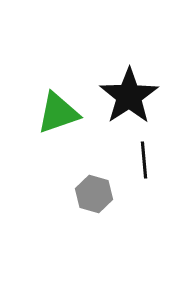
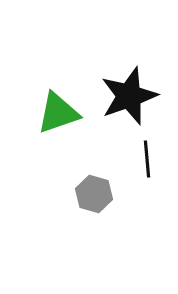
black star: rotated 14 degrees clockwise
black line: moved 3 px right, 1 px up
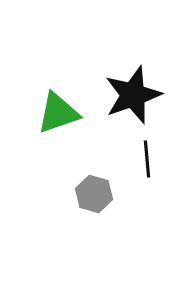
black star: moved 4 px right, 1 px up
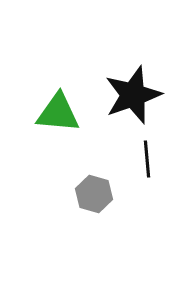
green triangle: rotated 24 degrees clockwise
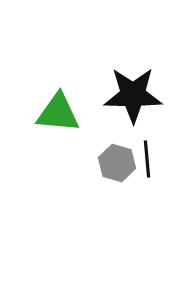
black star: rotated 20 degrees clockwise
gray hexagon: moved 23 px right, 31 px up
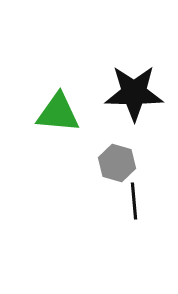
black star: moved 1 px right, 2 px up
black line: moved 13 px left, 42 px down
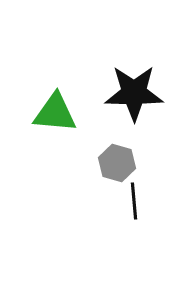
green triangle: moved 3 px left
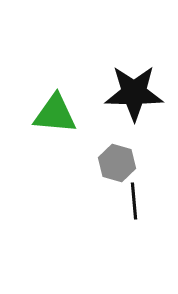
green triangle: moved 1 px down
